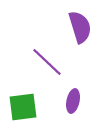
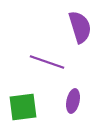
purple line: rotated 24 degrees counterclockwise
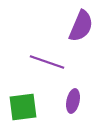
purple semicircle: moved 1 px right, 1 px up; rotated 40 degrees clockwise
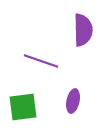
purple semicircle: moved 2 px right, 4 px down; rotated 24 degrees counterclockwise
purple line: moved 6 px left, 1 px up
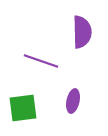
purple semicircle: moved 1 px left, 2 px down
green square: moved 1 px down
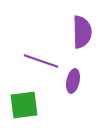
purple ellipse: moved 20 px up
green square: moved 1 px right, 3 px up
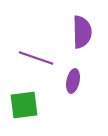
purple line: moved 5 px left, 3 px up
